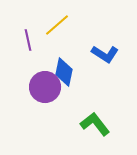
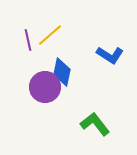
yellow line: moved 7 px left, 10 px down
blue L-shape: moved 5 px right, 1 px down
blue diamond: moved 2 px left
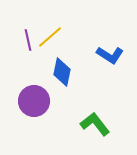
yellow line: moved 2 px down
purple circle: moved 11 px left, 14 px down
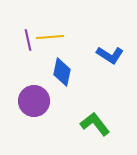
yellow line: rotated 36 degrees clockwise
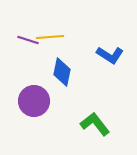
purple line: rotated 60 degrees counterclockwise
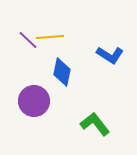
purple line: rotated 25 degrees clockwise
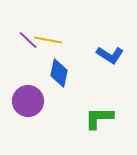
yellow line: moved 2 px left, 3 px down; rotated 16 degrees clockwise
blue diamond: moved 3 px left, 1 px down
purple circle: moved 6 px left
green L-shape: moved 4 px right, 6 px up; rotated 52 degrees counterclockwise
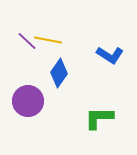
purple line: moved 1 px left, 1 px down
blue diamond: rotated 24 degrees clockwise
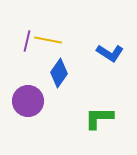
purple line: rotated 60 degrees clockwise
blue L-shape: moved 2 px up
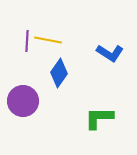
purple line: rotated 10 degrees counterclockwise
purple circle: moved 5 px left
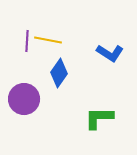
purple circle: moved 1 px right, 2 px up
